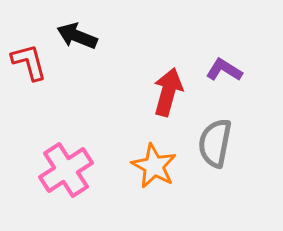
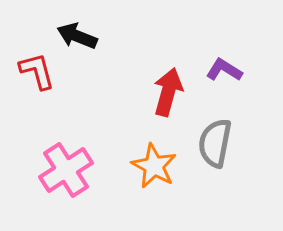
red L-shape: moved 8 px right, 9 px down
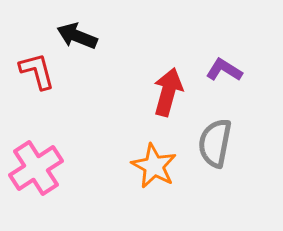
pink cross: moved 30 px left, 2 px up
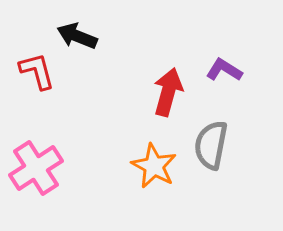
gray semicircle: moved 4 px left, 2 px down
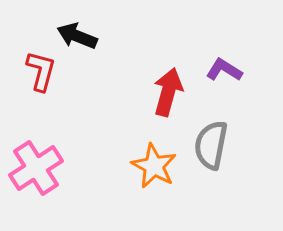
red L-shape: moved 4 px right; rotated 30 degrees clockwise
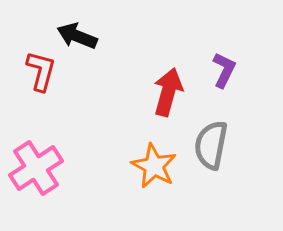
purple L-shape: rotated 84 degrees clockwise
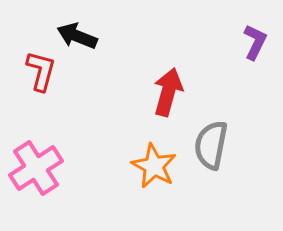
purple L-shape: moved 31 px right, 28 px up
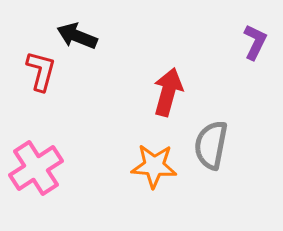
orange star: rotated 24 degrees counterclockwise
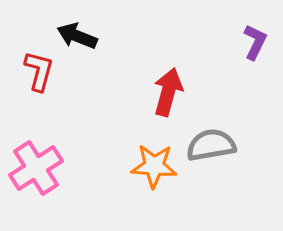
red L-shape: moved 2 px left
gray semicircle: rotated 69 degrees clockwise
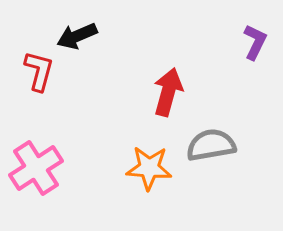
black arrow: rotated 45 degrees counterclockwise
orange star: moved 5 px left, 2 px down
